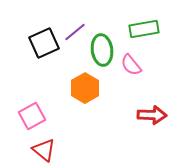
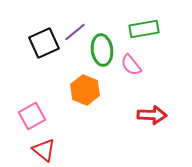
orange hexagon: moved 2 px down; rotated 8 degrees counterclockwise
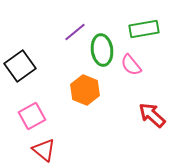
black square: moved 24 px left, 23 px down; rotated 12 degrees counterclockwise
red arrow: rotated 140 degrees counterclockwise
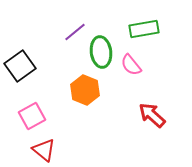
green ellipse: moved 1 px left, 2 px down
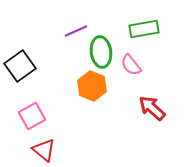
purple line: moved 1 px right, 1 px up; rotated 15 degrees clockwise
orange hexagon: moved 7 px right, 4 px up
red arrow: moved 7 px up
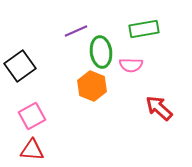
pink semicircle: rotated 50 degrees counterclockwise
red arrow: moved 7 px right
red triangle: moved 12 px left; rotated 35 degrees counterclockwise
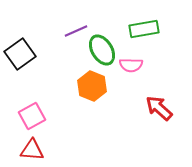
green ellipse: moved 1 px right, 2 px up; rotated 24 degrees counterclockwise
black square: moved 12 px up
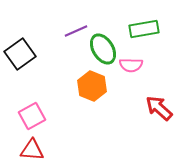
green ellipse: moved 1 px right, 1 px up
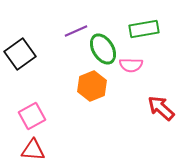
orange hexagon: rotated 16 degrees clockwise
red arrow: moved 2 px right
red triangle: moved 1 px right
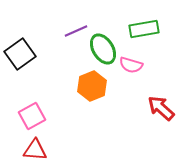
pink semicircle: rotated 15 degrees clockwise
red triangle: moved 2 px right
